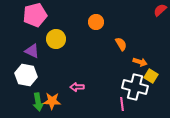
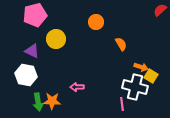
orange arrow: moved 1 px right, 5 px down
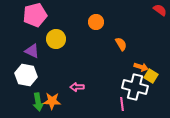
red semicircle: rotated 80 degrees clockwise
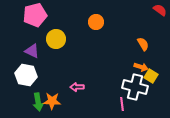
orange semicircle: moved 22 px right
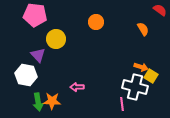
pink pentagon: rotated 20 degrees clockwise
orange semicircle: moved 15 px up
purple triangle: moved 6 px right, 4 px down; rotated 21 degrees clockwise
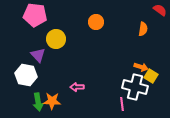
orange semicircle: rotated 40 degrees clockwise
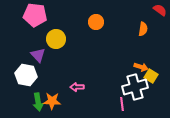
white cross: rotated 30 degrees counterclockwise
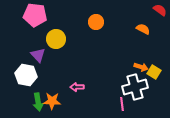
orange semicircle: rotated 72 degrees counterclockwise
yellow square: moved 3 px right, 4 px up
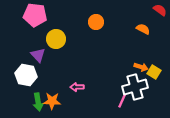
pink line: moved 3 px up; rotated 32 degrees clockwise
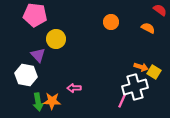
orange circle: moved 15 px right
orange semicircle: moved 5 px right, 1 px up
pink arrow: moved 3 px left, 1 px down
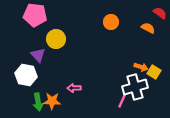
red semicircle: moved 3 px down
